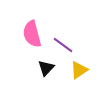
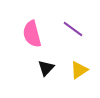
purple line: moved 10 px right, 16 px up
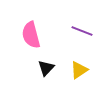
purple line: moved 9 px right, 2 px down; rotated 15 degrees counterclockwise
pink semicircle: moved 1 px left, 1 px down
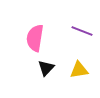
pink semicircle: moved 4 px right, 3 px down; rotated 24 degrees clockwise
yellow triangle: rotated 24 degrees clockwise
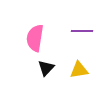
purple line: rotated 20 degrees counterclockwise
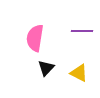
yellow triangle: moved 3 px down; rotated 36 degrees clockwise
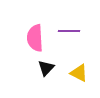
purple line: moved 13 px left
pink semicircle: rotated 12 degrees counterclockwise
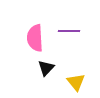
yellow triangle: moved 3 px left, 9 px down; rotated 24 degrees clockwise
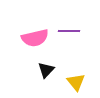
pink semicircle: rotated 100 degrees counterclockwise
black triangle: moved 2 px down
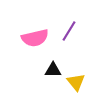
purple line: rotated 60 degrees counterclockwise
black triangle: moved 7 px right; rotated 48 degrees clockwise
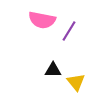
pink semicircle: moved 7 px right, 18 px up; rotated 24 degrees clockwise
